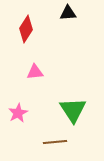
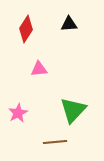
black triangle: moved 1 px right, 11 px down
pink triangle: moved 4 px right, 3 px up
green triangle: rotated 16 degrees clockwise
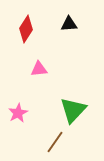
brown line: rotated 50 degrees counterclockwise
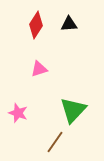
red diamond: moved 10 px right, 4 px up
pink triangle: rotated 12 degrees counterclockwise
pink star: rotated 24 degrees counterclockwise
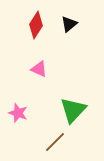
black triangle: rotated 36 degrees counterclockwise
pink triangle: rotated 42 degrees clockwise
brown line: rotated 10 degrees clockwise
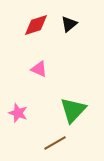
red diamond: rotated 40 degrees clockwise
brown line: moved 1 px down; rotated 15 degrees clockwise
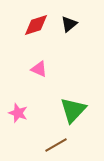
brown line: moved 1 px right, 2 px down
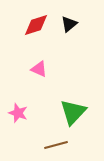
green triangle: moved 2 px down
brown line: rotated 15 degrees clockwise
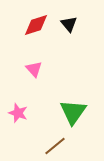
black triangle: rotated 30 degrees counterclockwise
pink triangle: moved 5 px left; rotated 24 degrees clockwise
green triangle: rotated 8 degrees counterclockwise
brown line: moved 1 px left, 1 px down; rotated 25 degrees counterclockwise
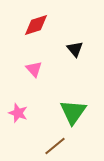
black triangle: moved 6 px right, 25 px down
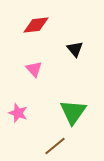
red diamond: rotated 12 degrees clockwise
